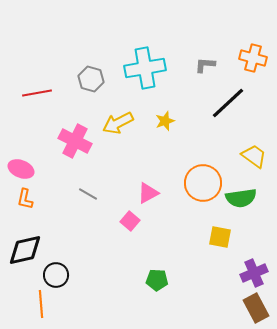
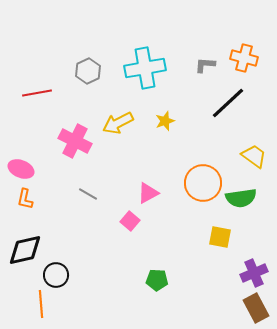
orange cross: moved 9 px left
gray hexagon: moved 3 px left, 8 px up; rotated 20 degrees clockwise
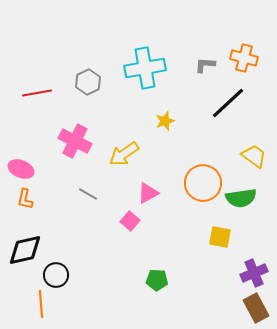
gray hexagon: moved 11 px down
yellow arrow: moved 6 px right, 31 px down; rotated 8 degrees counterclockwise
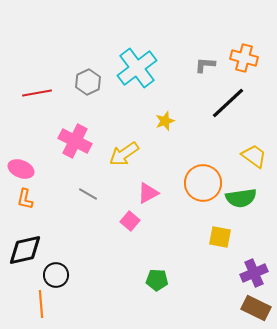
cyan cross: moved 8 px left; rotated 27 degrees counterclockwise
brown rectangle: rotated 36 degrees counterclockwise
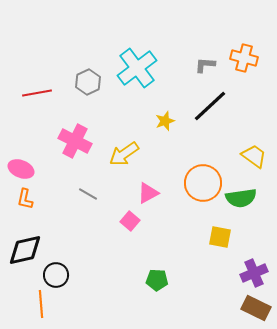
black line: moved 18 px left, 3 px down
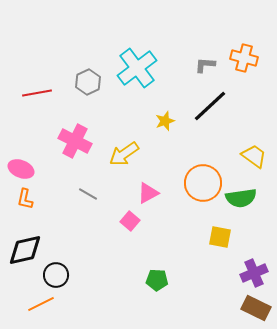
orange line: rotated 68 degrees clockwise
